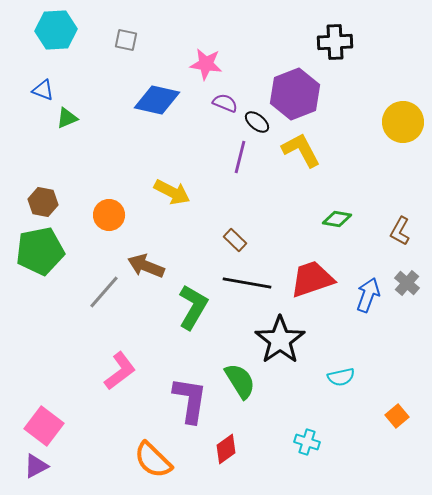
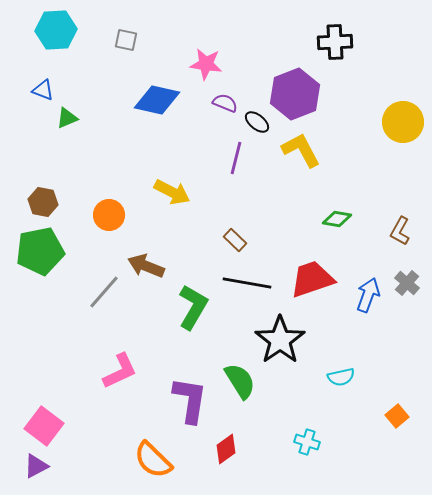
purple line: moved 4 px left, 1 px down
pink L-shape: rotated 12 degrees clockwise
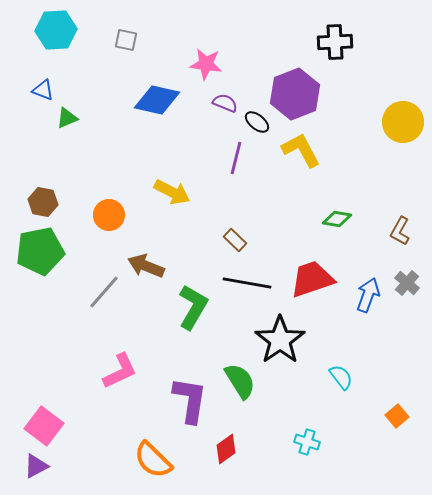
cyan semicircle: rotated 116 degrees counterclockwise
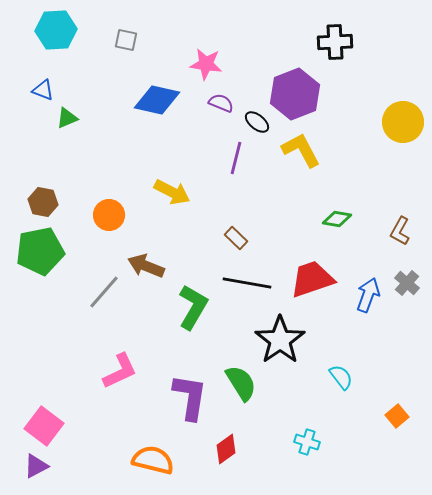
purple semicircle: moved 4 px left
brown rectangle: moved 1 px right, 2 px up
green semicircle: moved 1 px right, 2 px down
purple L-shape: moved 3 px up
orange semicircle: rotated 150 degrees clockwise
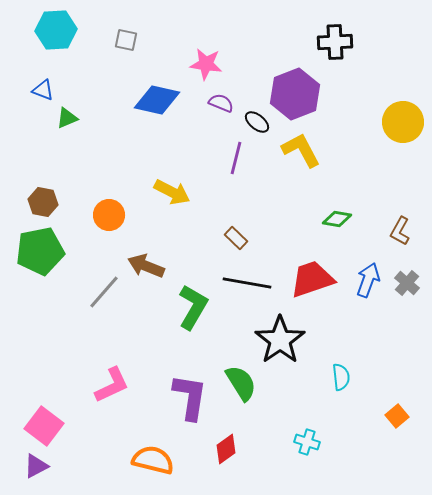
blue arrow: moved 15 px up
pink L-shape: moved 8 px left, 14 px down
cyan semicircle: rotated 32 degrees clockwise
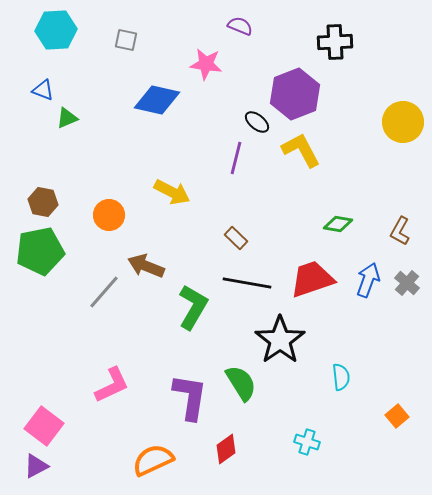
purple semicircle: moved 19 px right, 77 px up
green diamond: moved 1 px right, 5 px down
orange semicircle: rotated 39 degrees counterclockwise
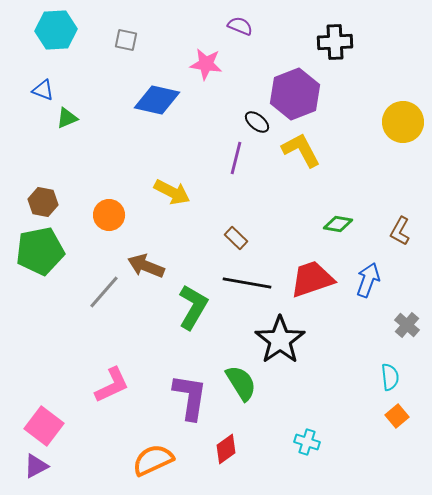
gray cross: moved 42 px down
cyan semicircle: moved 49 px right
